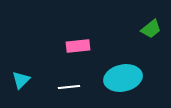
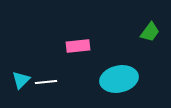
green trapezoid: moved 1 px left, 3 px down; rotated 15 degrees counterclockwise
cyan ellipse: moved 4 px left, 1 px down
white line: moved 23 px left, 5 px up
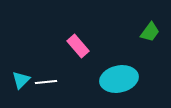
pink rectangle: rotated 55 degrees clockwise
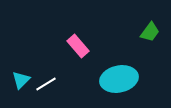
white line: moved 2 px down; rotated 25 degrees counterclockwise
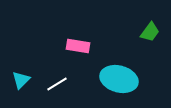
pink rectangle: rotated 40 degrees counterclockwise
cyan ellipse: rotated 27 degrees clockwise
white line: moved 11 px right
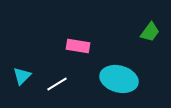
cyan triangle: moved 1 px right, 4 px up
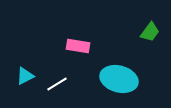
cyan triangle: moved 3 px right; rotated 18 degrees clockwise
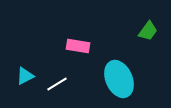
green trapezoid: moved 2 px left, 1 px up
cyan ellipse: rotated 51 degrees clockwise
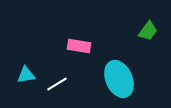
pink rectangle: moved 1 px right
cyan triangle: moved 1 px right, 1 px up; rotated 18 degrees clockwise
